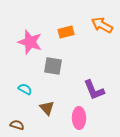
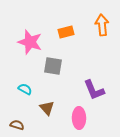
orange arrow: rotated 55 degrees clockwise
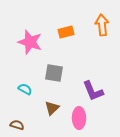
gray square: moved 1 px right, 7 px down
purple L-shape: moved 1 px left, 1 px down
brown triangle: moved 5 px right; rotated 28 degrees clockwise
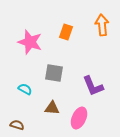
orange rectangle: rotated 56 degrees counterclockwise
purple L-shape: moved 5 px up
brown triangle: rotated 49 degrees clockwise
pink ellipse: rotated 25 degrees clockwise
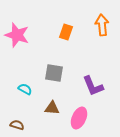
pink star: moved 13 px left, 7 px up
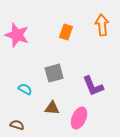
gray square: rotated 24 degrees counterclockwise
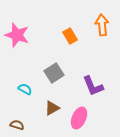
orange rectangle: moved 4 px right, 4 px down; rotated 49 degrees counterclockwise
gray square: rotated 18 degrees counterclockwise
brown triangle: rotated 35 degrees counterclockwise
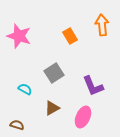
pink star: moved 2 px right, 1 px down
pink ellipse: moved 4 px right, 1 px up
